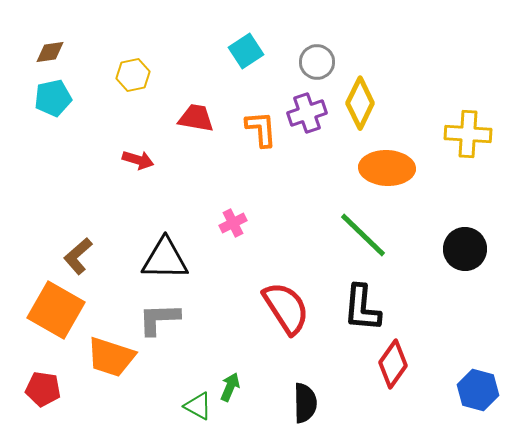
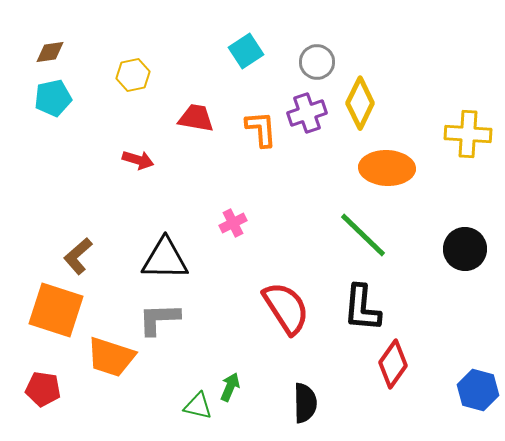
orange square: rotated 12 degrees counterclockwise
green triangle: rotated 16 degrees counterclockwise
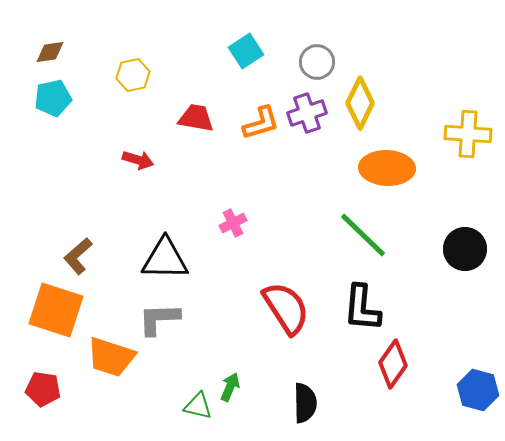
orange L-shape: moved 6 px up; rotated 78 degrees clockwise
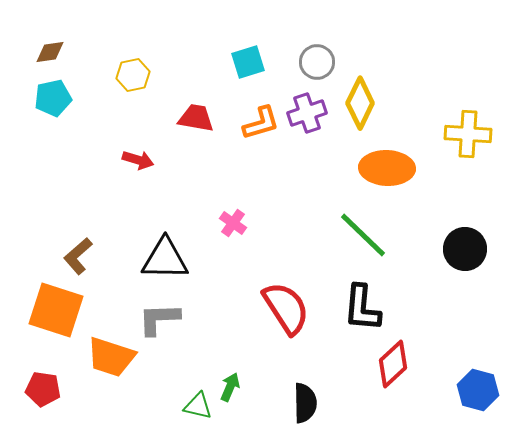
cyan square: moved 2 px right, 11 px down; rotated 16 degrees clockwise
pink cross: rotated 28 degrees counterclockwise
red diamond: rotated 12 degrees clockwise
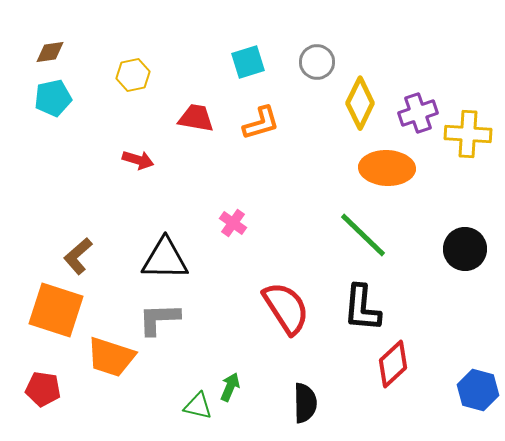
purple cross: moved 111 px right
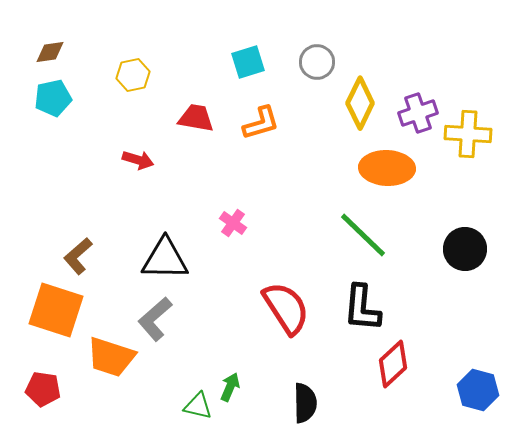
gray L-shape: moved 4 px left; rotated 39 degrees counterclockwise
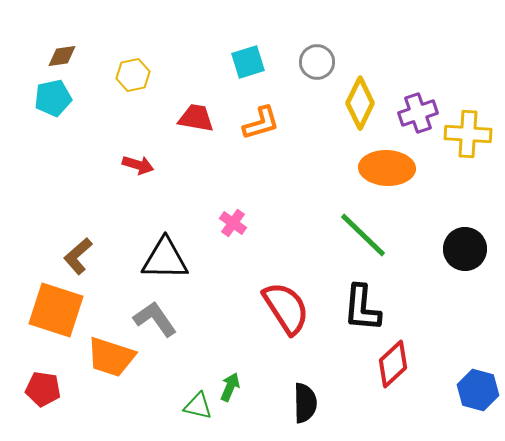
brown diamond: moved 12 px right, 4 px down
red arrow: moved 5 px down
gray L-shape: rotated 96 degrees clockwise
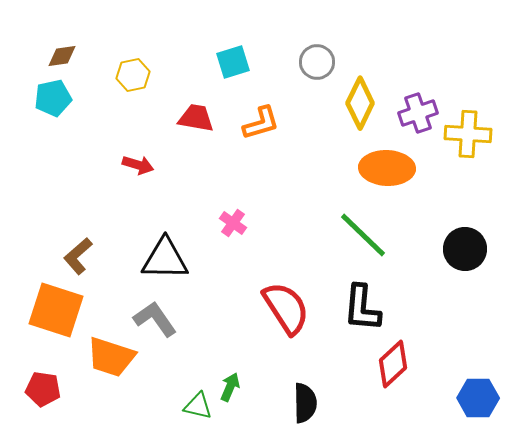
cyan square: moved 15 px left
blue hexagon: moved 8 px down; rotated 15 degrees counterclockwise
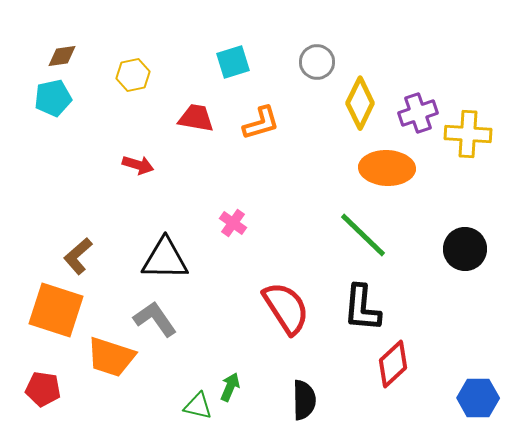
black semicircle: moved 1 px left, 3 px up
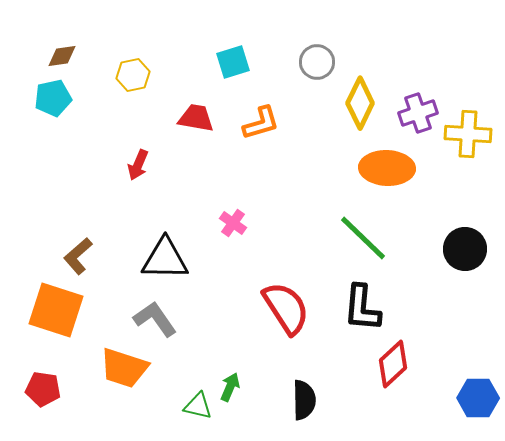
red arrow: rotated 96 degrees clockwise
green line: moved 3 px down
orange trapezoid: moved 13 px right, 11 px down
